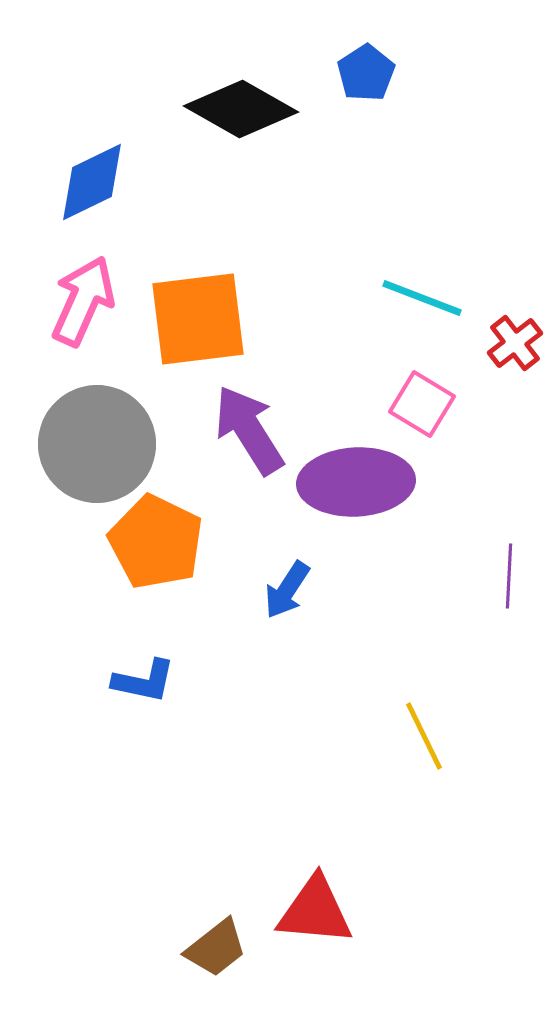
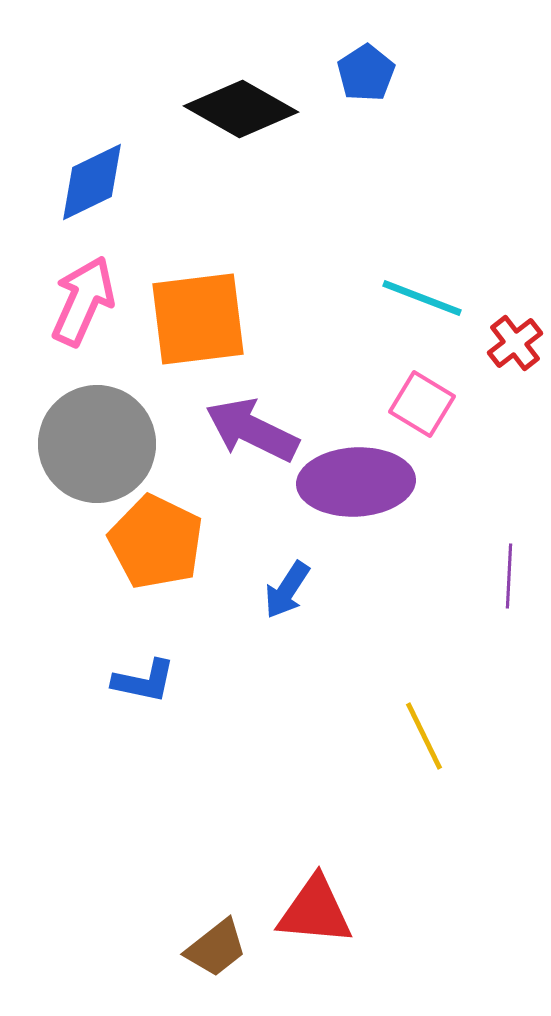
purple arrow: moved 3 px right; rotated 32 degrees counterclockwise
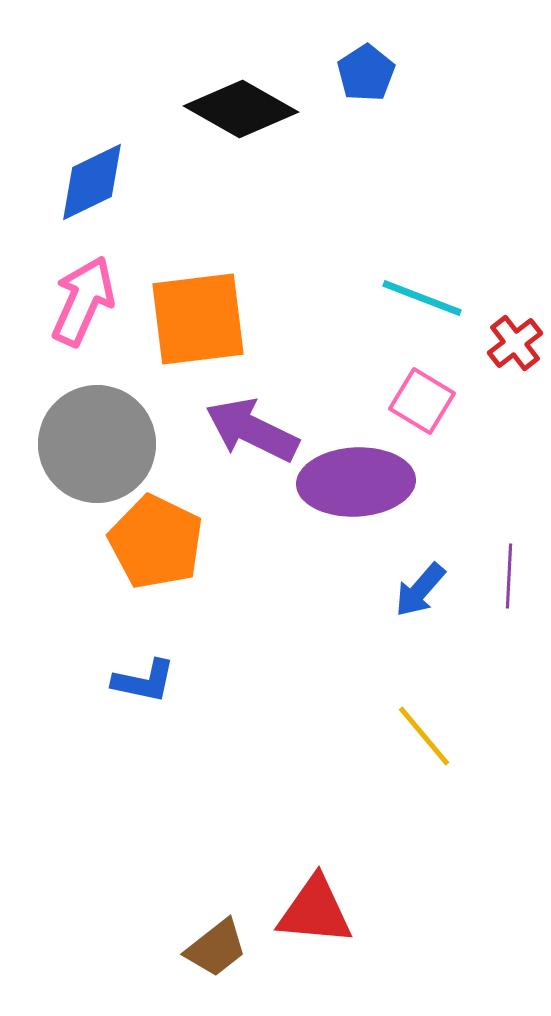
pink square: moved 3 px up
blue arrow: moved 133 px right; rotated 8 degrees clockwise
yellow line: rotated 14 degrees counterclockwise
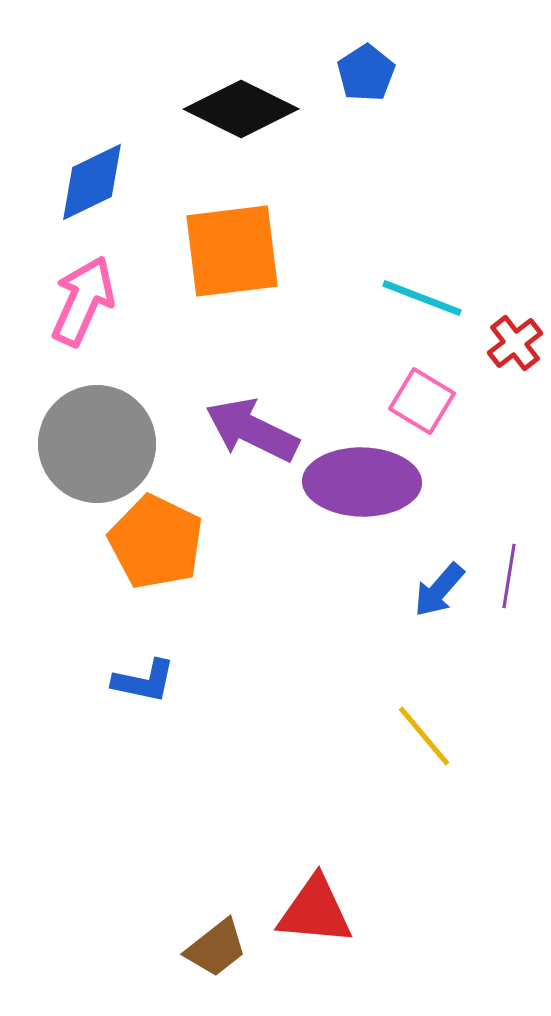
black diamond: rotated 3 degrees counterclockwise
orange square: moved 34 px right, 68 px up
purple ellipse: moved 6 px right; rotated 4 degrees clockwise
purple line: rotated 6 degrees clockwise
blue arrow: moved 19 px right
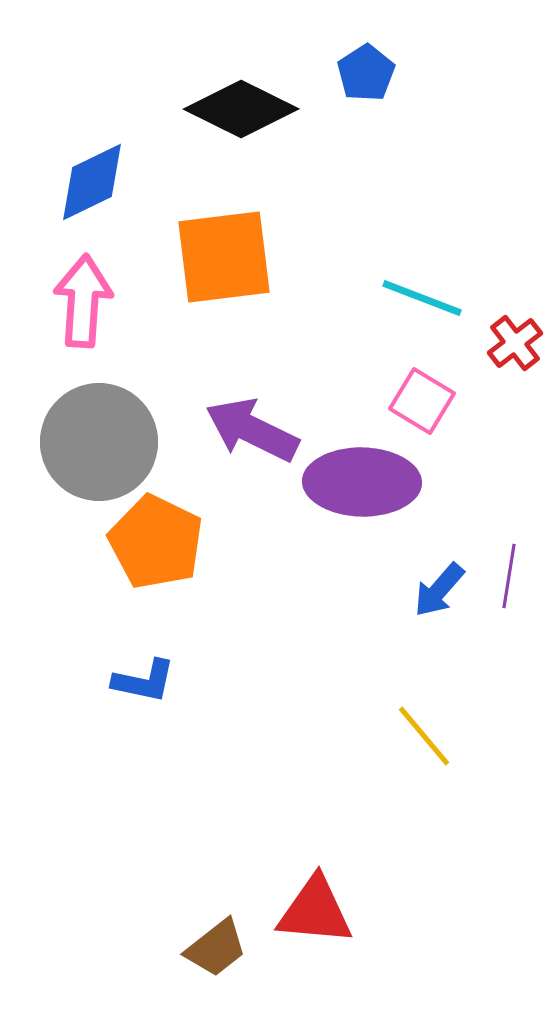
orange square: moved 8 px left, 6 px down
pink arrow: rotated 20 degrees counterclockwise
gray circle: moved 2 px right, 2 px up
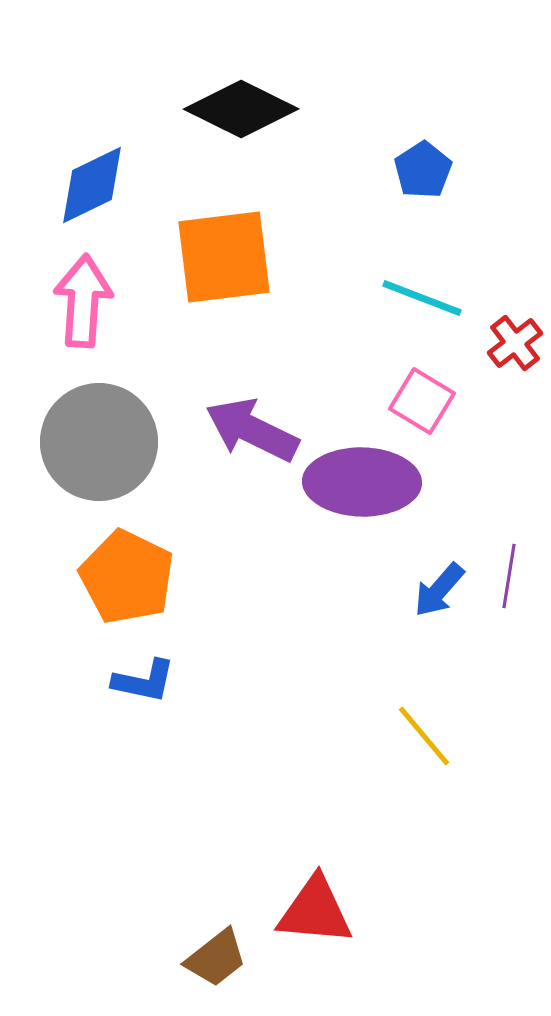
blue pentagon: moved 57 px right, 97 px down
blue diamond: moved 3 px down
orange pentagon: moved 29 px left, 35 px down
brown trapezoid: moved 10 px down
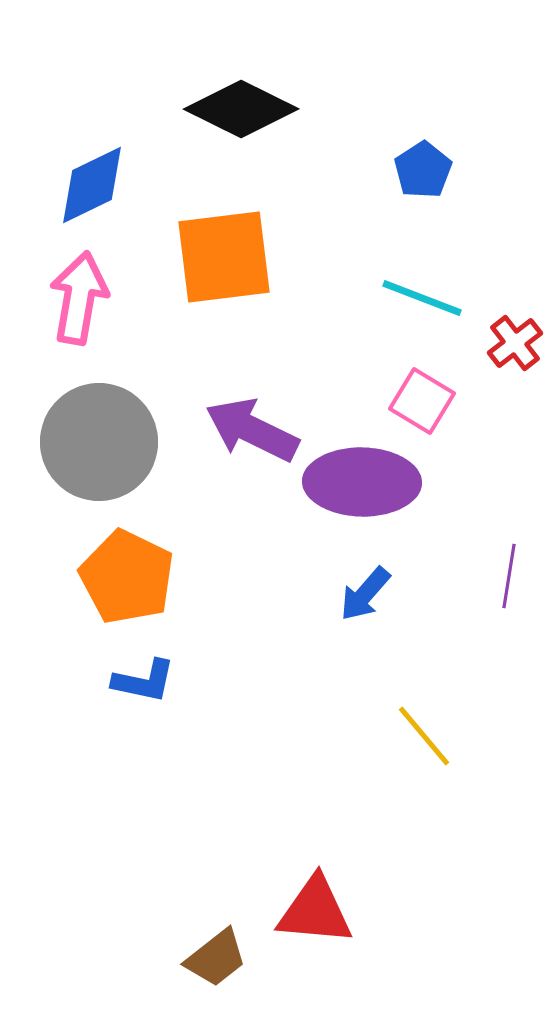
pink arrow: moved 4 px left, 3 px up; rotated 6 degrees clockwise
blue arrow: moved 74 px left, 4 px down
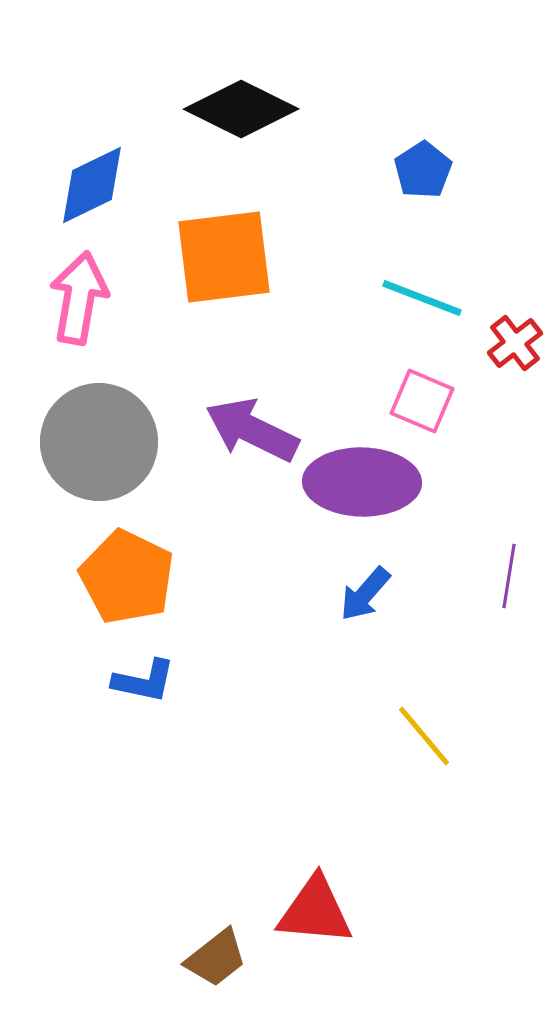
pink square: rotated 8 degrees counterclockwise
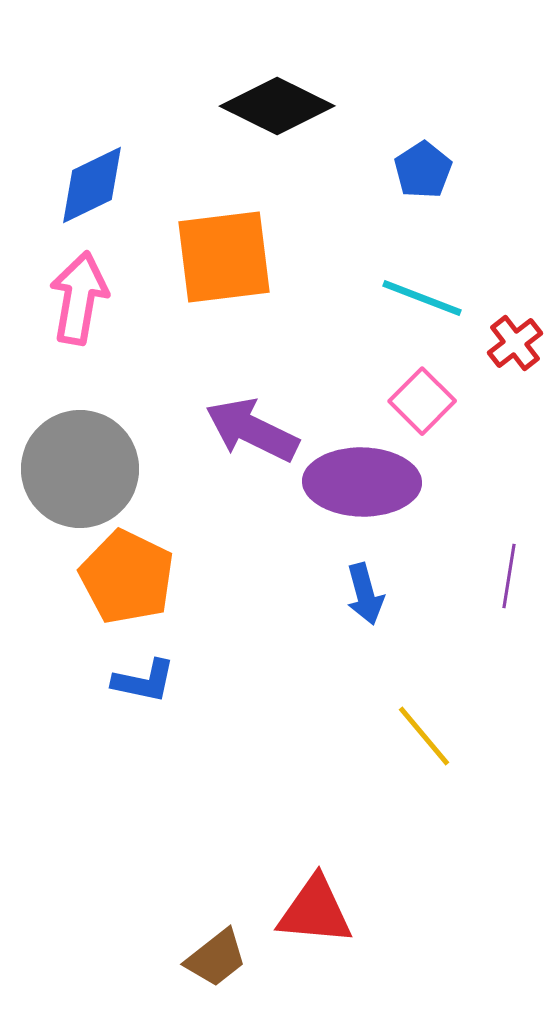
black diamond: moved 36 px right, 3 px up
pink square: rotated 22 degrees clockwise
gray circle: moved 19 px left, 27 px down
blue arrow: rotated 56 degrees counterclockwise
